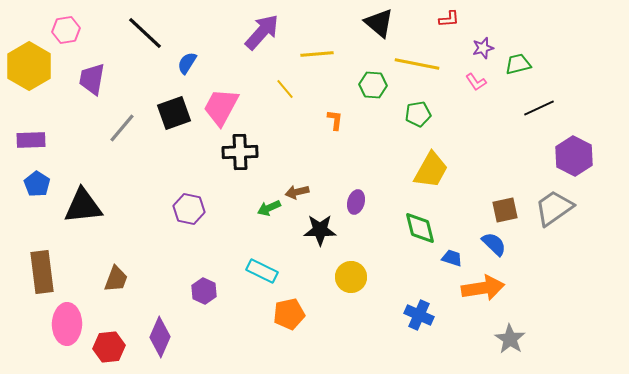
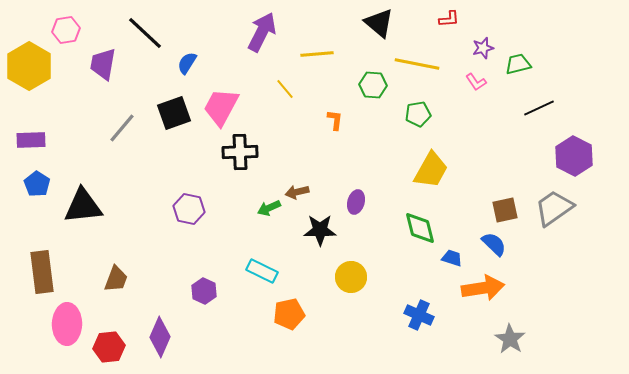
purple arrow at (262, 32): rotated 15 degrees counterclockwise
purple trapezoid at (92, 79): moved 11 px right, 15 px up
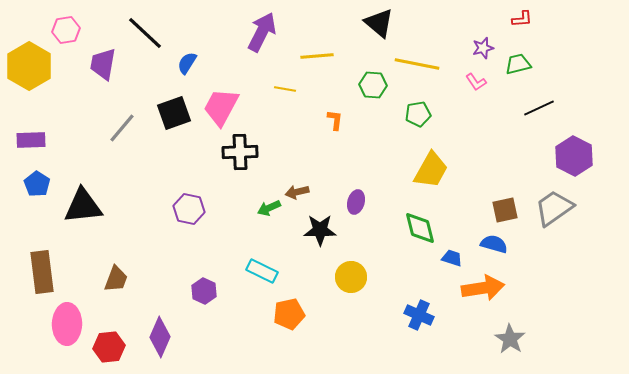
red L-shape at (449, 19): moved 73 px right
yellow line at (317, 54): moved 2 px down
yellow line at (285, 89): rotated 40 degrees counterclockwise
blue semicircle at (494, 244): rotated 28 degrees counterclockwise
